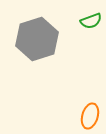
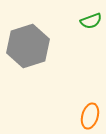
gray hexagon: moved 9 px left, 7 px down
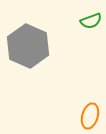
gray hexagon: rotated 18 degrees counterclockwise
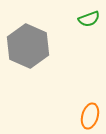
green semicircle: moved 2 px left, 2 px up
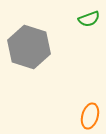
gray hexagon: moved 1 px right, 1 px down; rotated 6 degrees counterclockwise
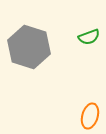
green semicircle: moved 18 px down
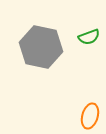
gray hexagon: moved 12 px right; rotated 6 degrees counterclockwise
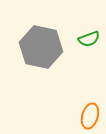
green semicircle: moved 2 px down
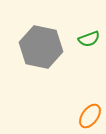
orange ellipse: rotated 20 degrees clockwise
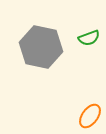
green semicircle: moved 1 px up
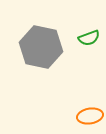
orange ellipse: rotated 45 degrees clockwise
